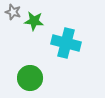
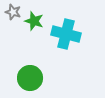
green star: rotated 12 degrees clockwise
cyan cross: moved 9 px up
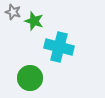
cyan cross: moved 7 px left, 13 px down
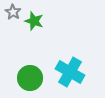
gray star: rotated 14 degrees clockwise
cyan cross: moved 11 px right, 25 px down; rotated 16 degrees clockwise
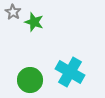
green star: moved 1 px down
green circle: moved 2 px down
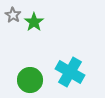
gray star: moved 3 px down
green star: rotated 18 degrees clockwise
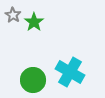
green circle: moved 3 px right
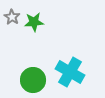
gray star: moved 1 px left, 2 px down
green star: rotated 30 degrees clockwise
